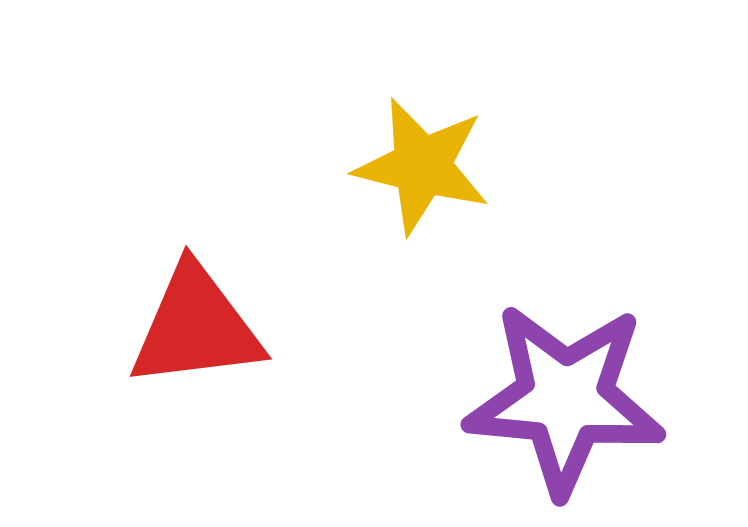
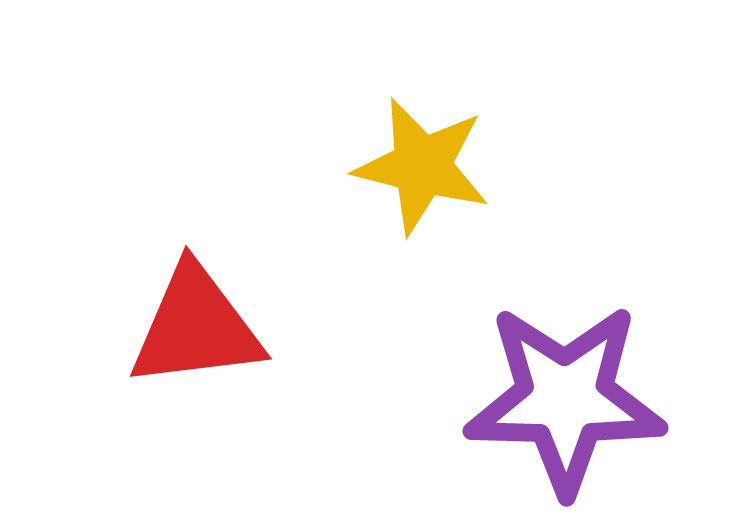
purple star: rotated 4 degrees counterclockwise
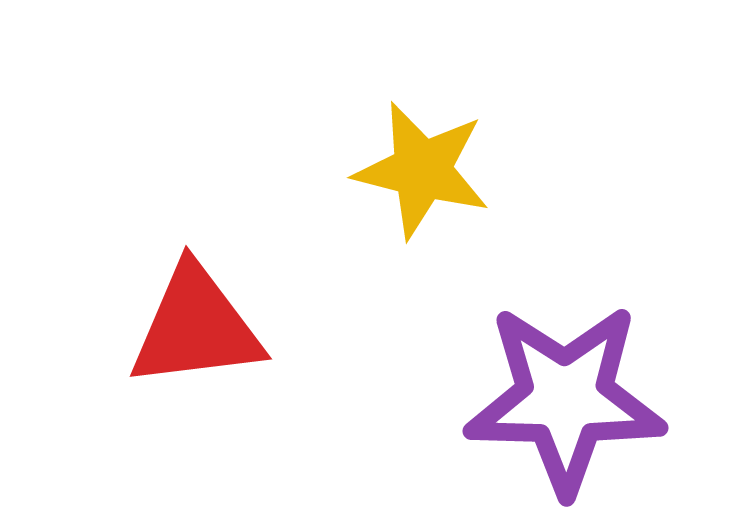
yellow star: moved 4 px down
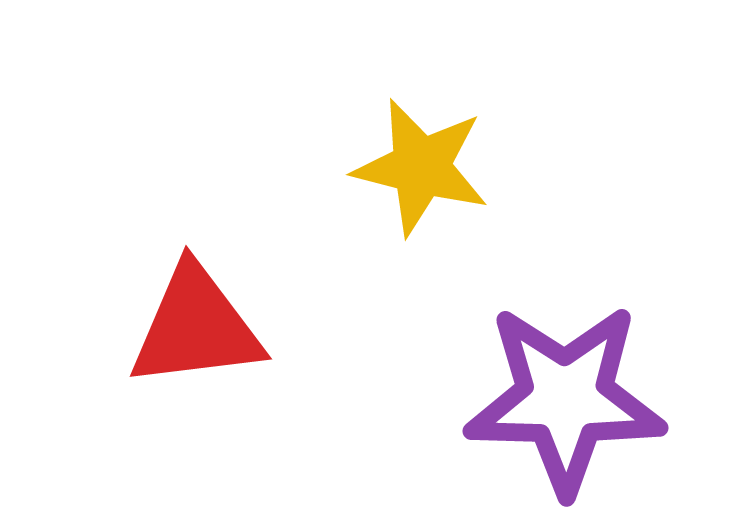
yellow star: moved 1 px left, 3 px up
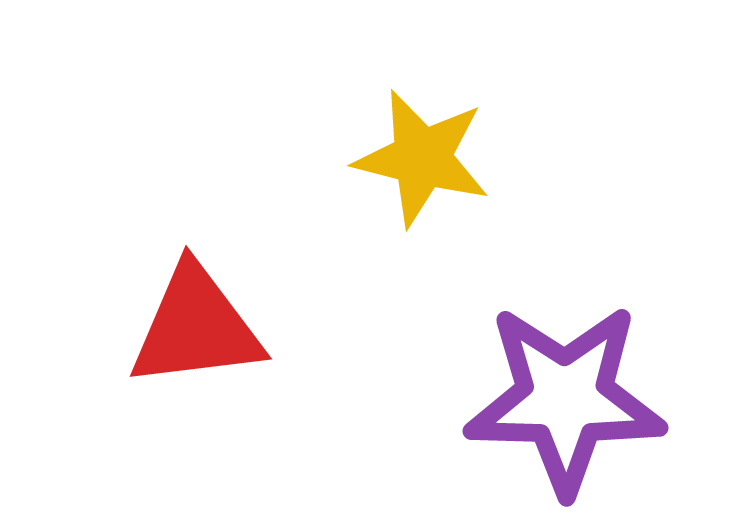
yellow star: moved 1 px right, 9 px up
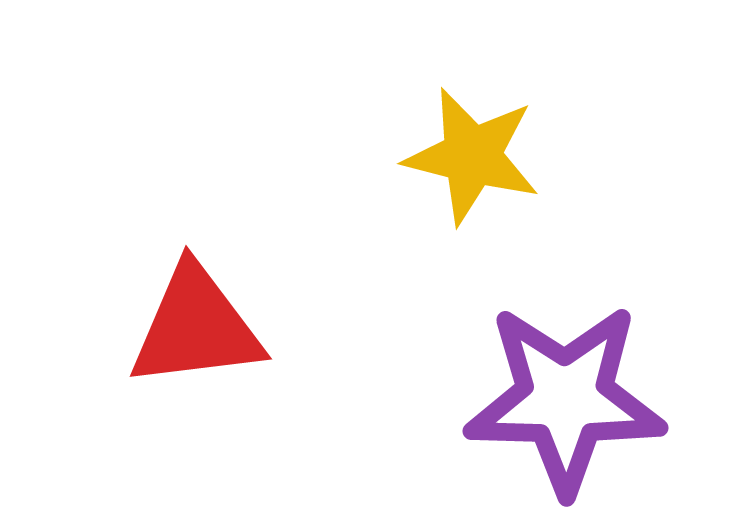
yellow star: moved 50 px right, 2 px up
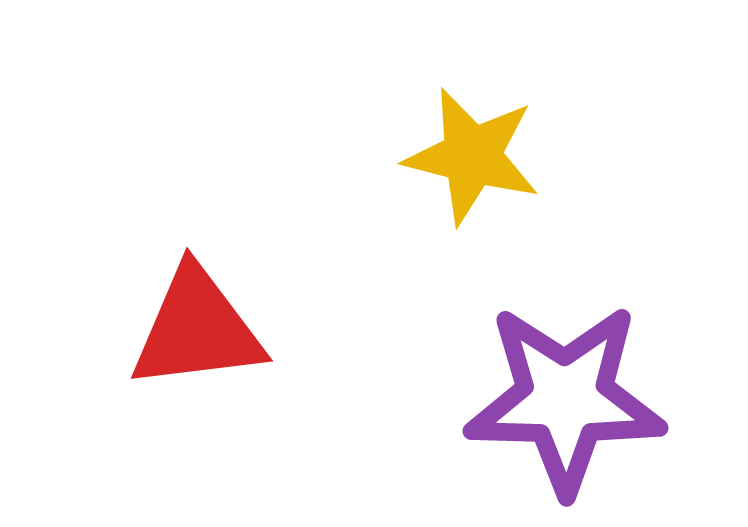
red triangle: moved 1 px right, 2 px down
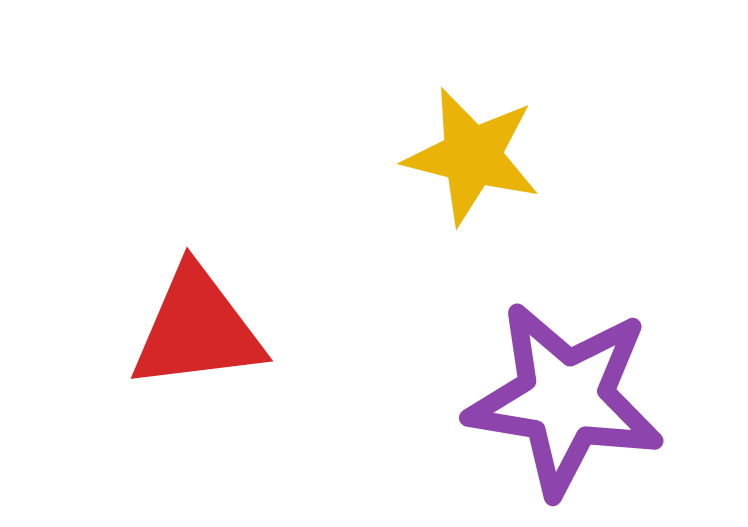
purple star: rotated 8 degrees clockwise
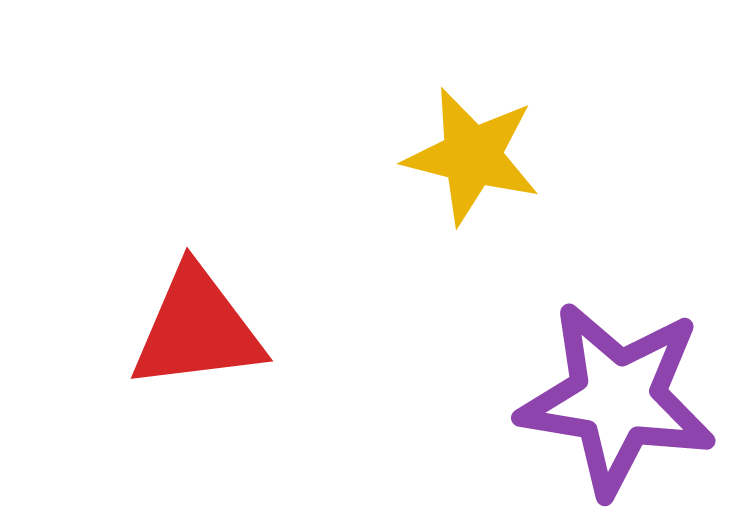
purple star: moved 52 px right
